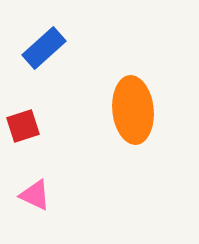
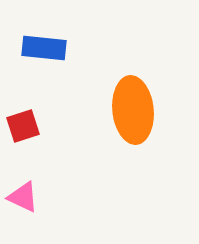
blue rectangle: rotated 48 degrees clockwise
pink triangle: moved 12 px left, 2 px down
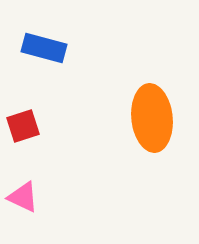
blue rectangle: rotated 9 degrees clockwise
orange ellipse: moved 19 px right, 8 px down
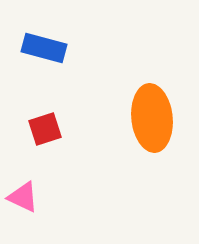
red square: moved 22 px right, 3 px down
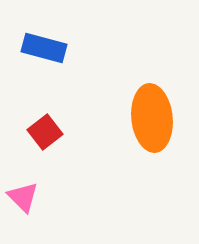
red square: moved 3 px down; rotated 20 degrees counterclockwise
pink triangle: rotated 20 degrees clockwise
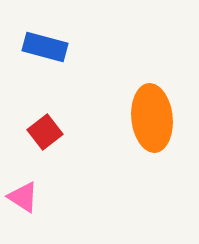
blue rectangle: moved 1 px right, 1 px up
pink triangle: rotated 12 degrees counterclockwise
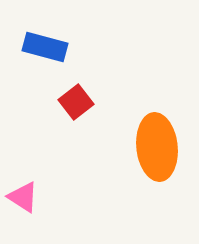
orange ellipse: moved 5 px right, 29 px down
red square: moved 31 px right, 30 px up
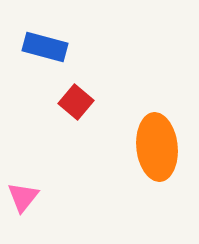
red square: rotated 12 degrees counterclockwise
pink triangle: rotated 36 degrees clockwise
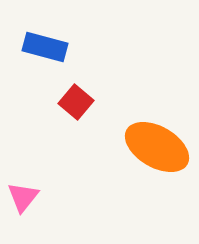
orange ellipse: rotated 54 degrees counterclockwise
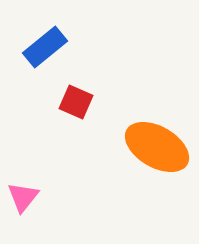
blue rectangle: rotated 54 degrees counterclockwise
red square: rotated 16 degrees counterclockwise
